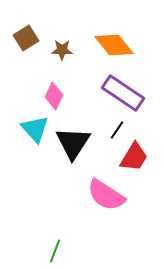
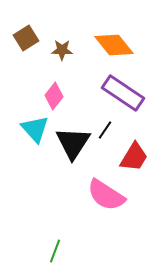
pink diamond: rotated 12 degrees clockwise
black line: moved 12 px left
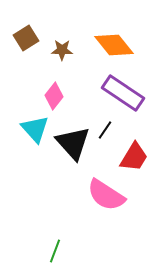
black triangle: rotated 15 degrees counterclockwise
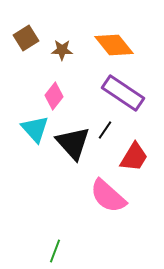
pink semicircle: moved 2 px right, 1 px down; rotated 9 degrees clockwise
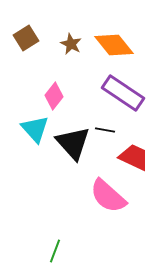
brown star: moved 9 px right, 6 px up; rotated 25 degrees clockwise
black line: rotated 66 degrees clockwise
red trapezoid: rotated 96 degrees counterclockwise
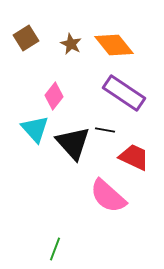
purple rectangle: moved 1 px right
green line: moved 2 px up
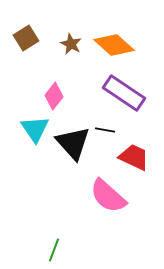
orange diamond: rotated 9 degrees counterclockwise
cyan triangle: rotated 8 degrees clockwise
green line: moved 1 px left, 1 px down
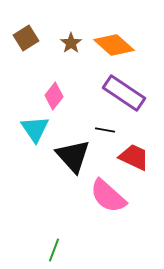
brown star: moved 1 px up; rotated 10 degrees clockwise
black triangle: moved 13 px down
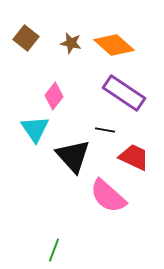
brown square: rotated 20 degrees counterclockwise
brown star: rotated 25 degrees counterclockwise
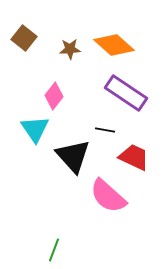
brown square: moved 2 px left
brown star: moved 1 px left, 6 px down; rotated 15 degrees counterclockwise
purple rectangle: moved 2 px right
